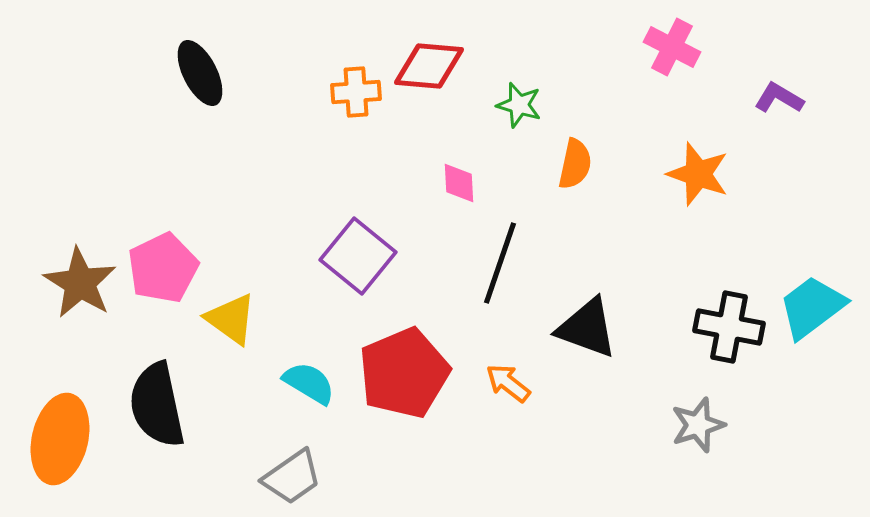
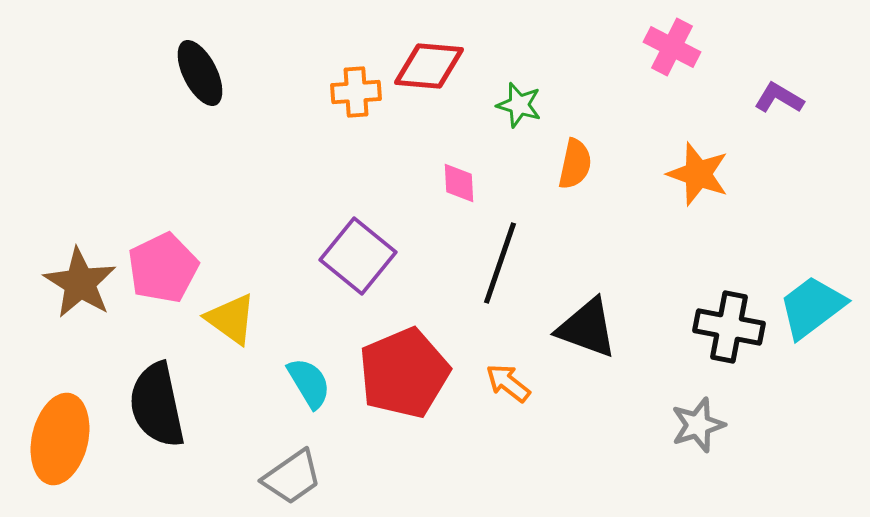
cyan semicircle: rotated 28 degrees clockwise
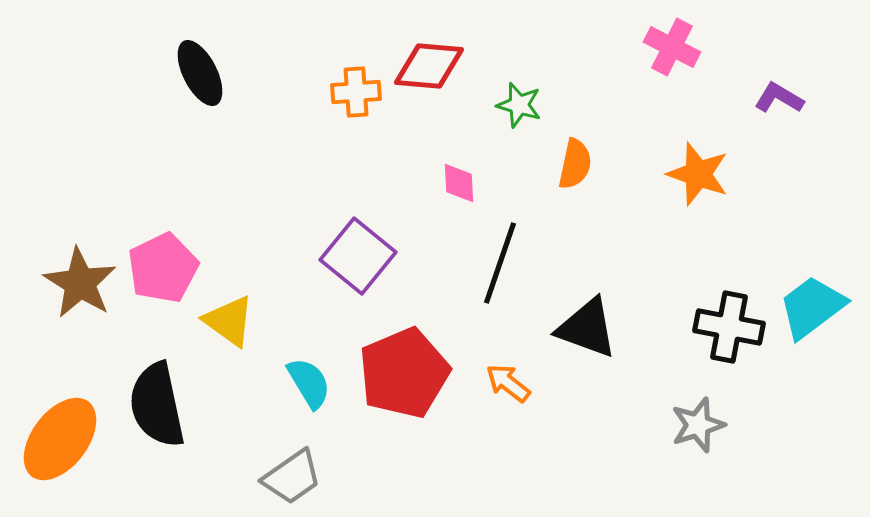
yellow triangle: moved 2 px left, 2 px down
orange ellipse: rotated 24 degrees clockwise
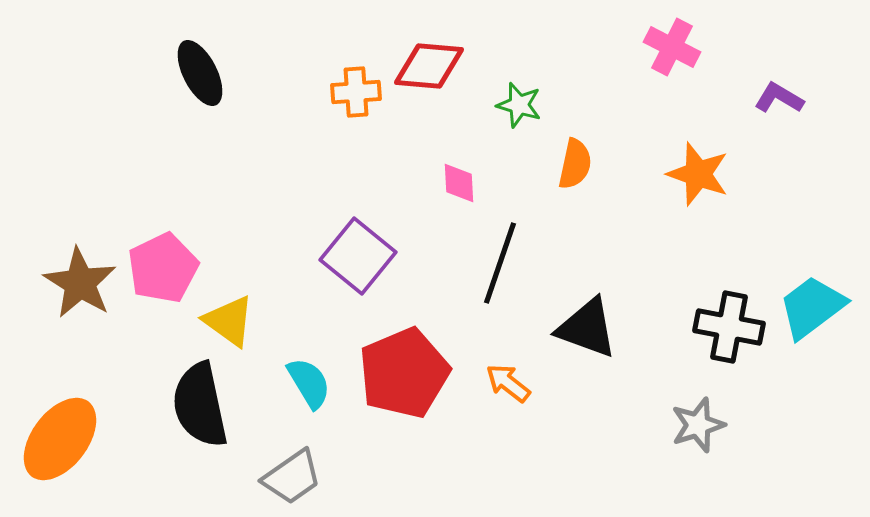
black semicircle: moved 43 px right
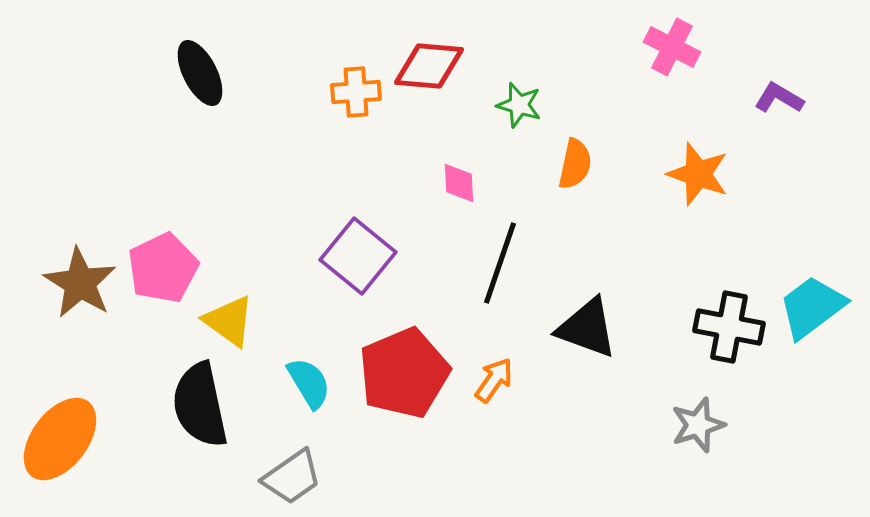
orange arrow: moved 14 px left, 3 px up; rotated 87 degrees clockwise
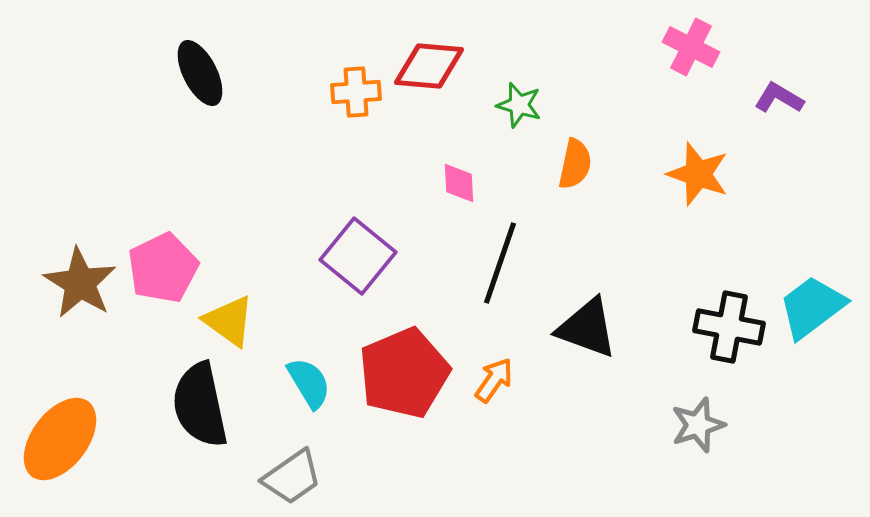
pink cross: moved 19 px right
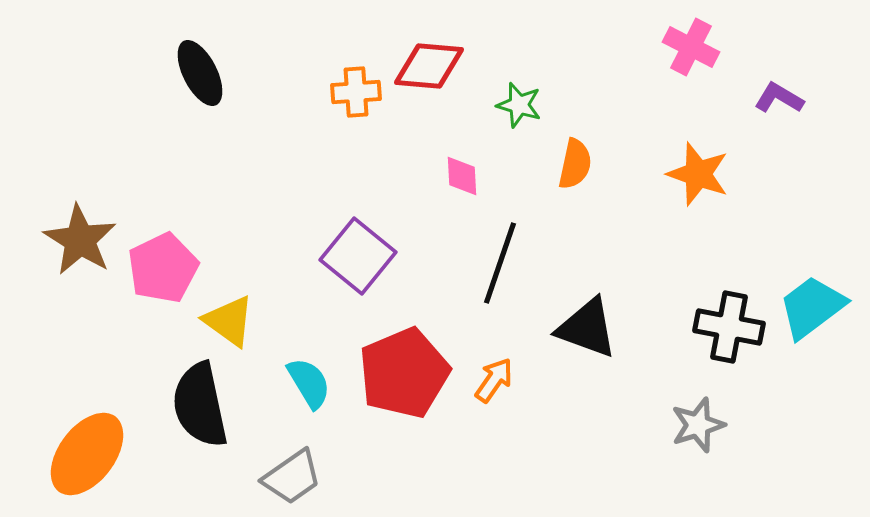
pink diamond: moved 3 px right, 7 px up
brown star: moved 43 px up
orange ellipse: moved 27 px right, 15 px down
